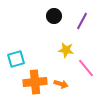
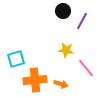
black circle: moved 9 px right, 5 px up
orange cross: moved 2 px up
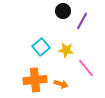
cyan square: moved 25 px right, 12 px up; rotated 24 degrees counterclockwise
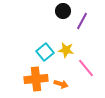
cyan square: moved 4 px right, 5 px down
orange cross: moved 1 px right, 1 px up
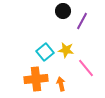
orange arrow: rotated 120 degrees counterclockwise
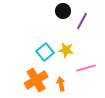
pink line: rotated 66 degrees counterclockwise
orange cross: moved 1 px down; rotated 25 degrees counterclockwise
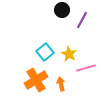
black circle: moved 1 px left, 1 px up
purple line: moved 1 px up
yellow star: moved 3 px right, 4 px down; rotated 21 degrees clockwise
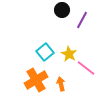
pink line: rotated 54 degrees clockwise
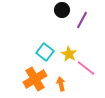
cyan square: rotated 12 degrees counterclockwise
orange cross: moved 1 px left, 1 px up
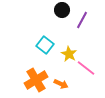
cyan square: moved 7 px up
orange cross: moved 1 px right, 1 px down
orange arrow: rotated 128 degrees clockwise
